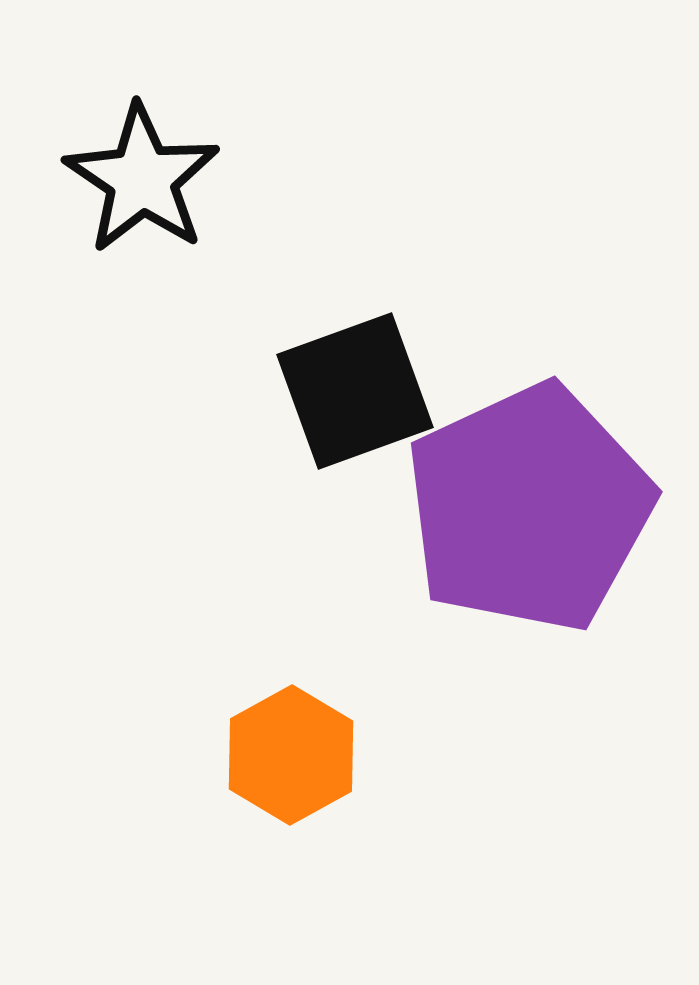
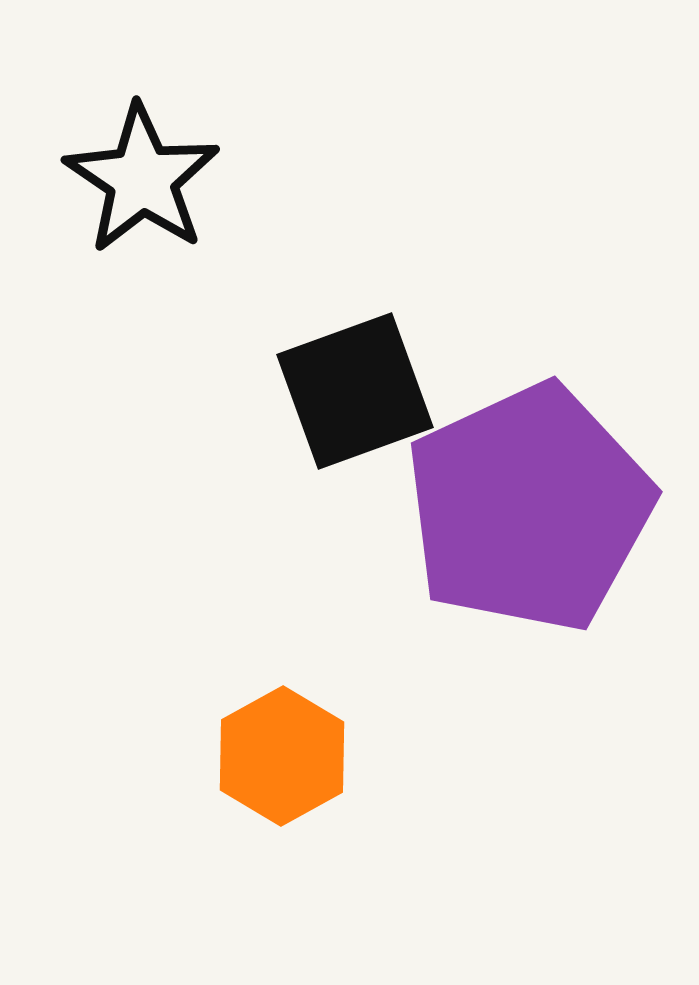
orange hexagon: moved 9 px left, 1 px down
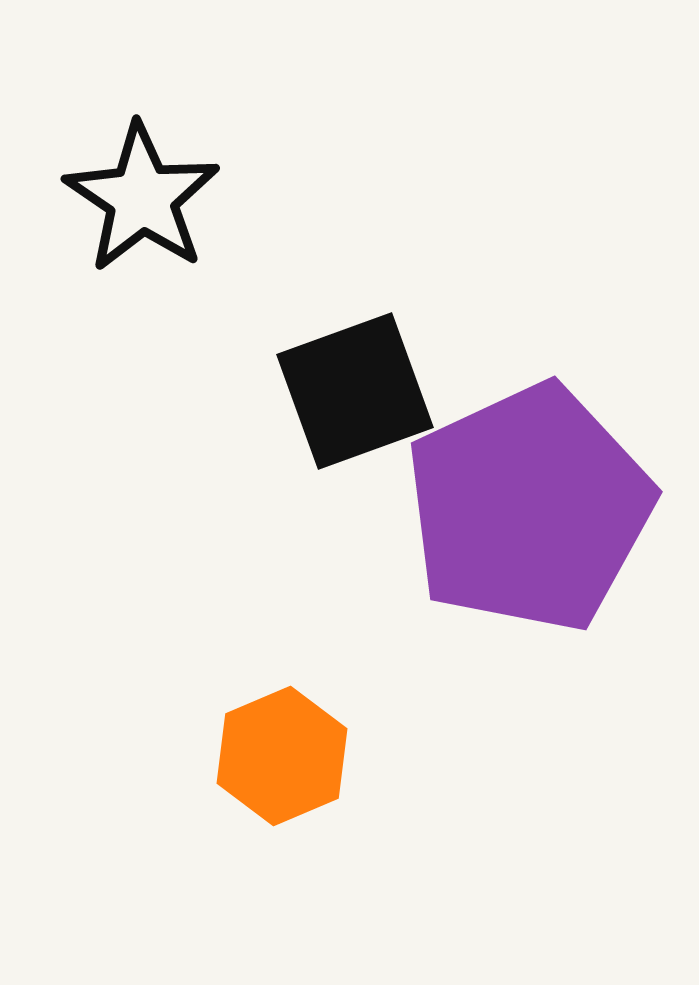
black star: moved 19 px down
orange hexagon: rotated 6 degrees clockwise
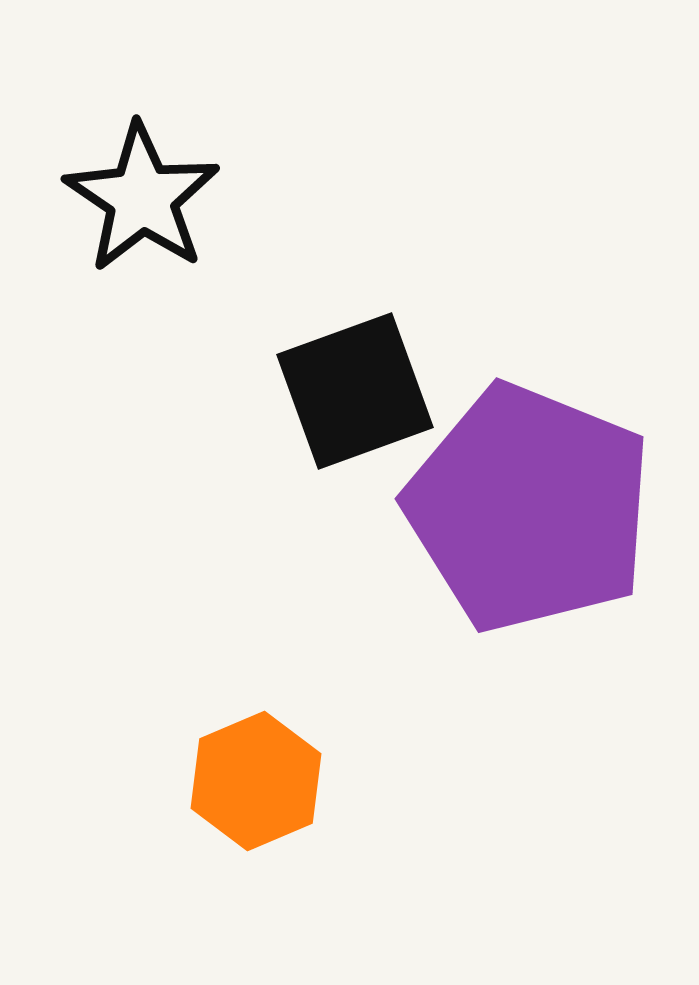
purple pentagon: rotated 25 degrees counterclockwise
orange hexagon: moved 26 px left, 25 px down
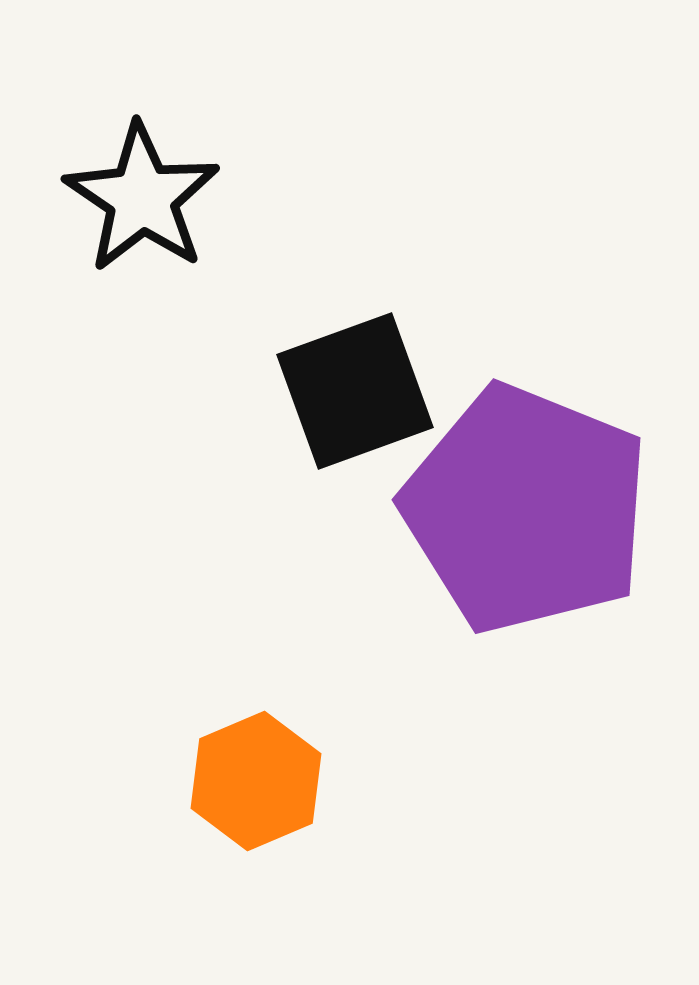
purple pentagon: moved 3 px left, 1 px down
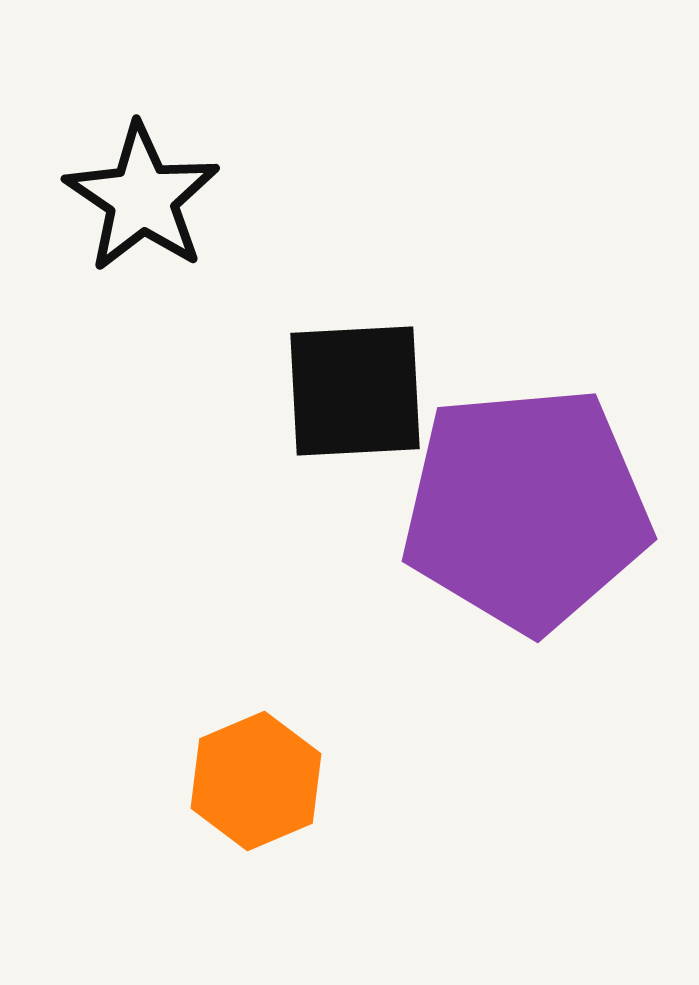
black square: rotated 17 degrees clockwise
purple pentagon: rotated 27 degrees counterclockwise
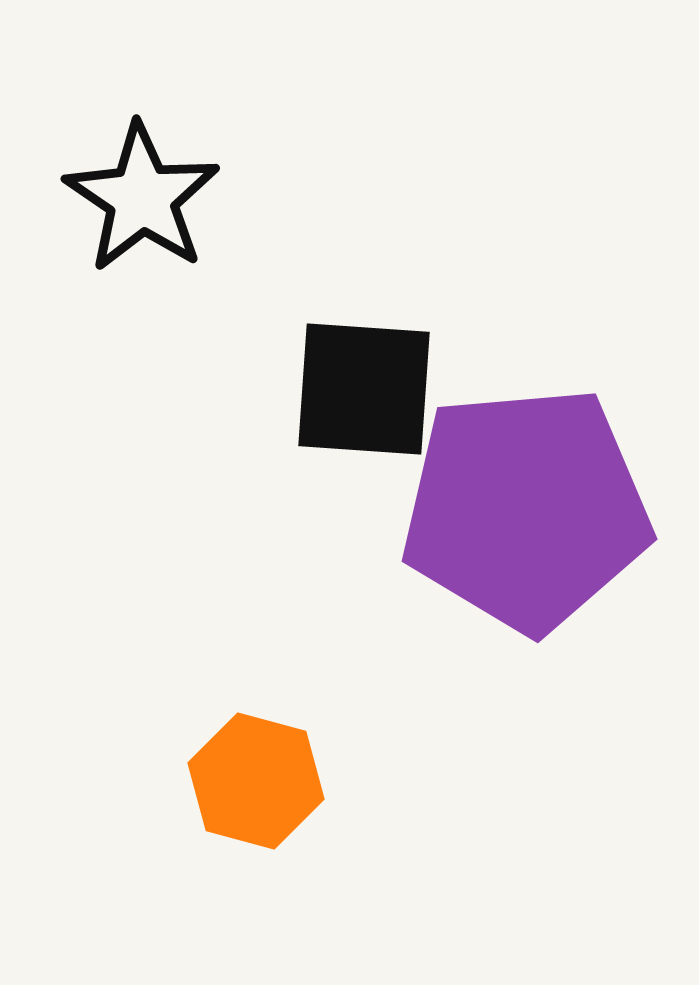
black square: moved 9 px right, 2 px up; rotated 7 degrees clockwise
orange hexagon: rotated 22 degrees counterclockwise
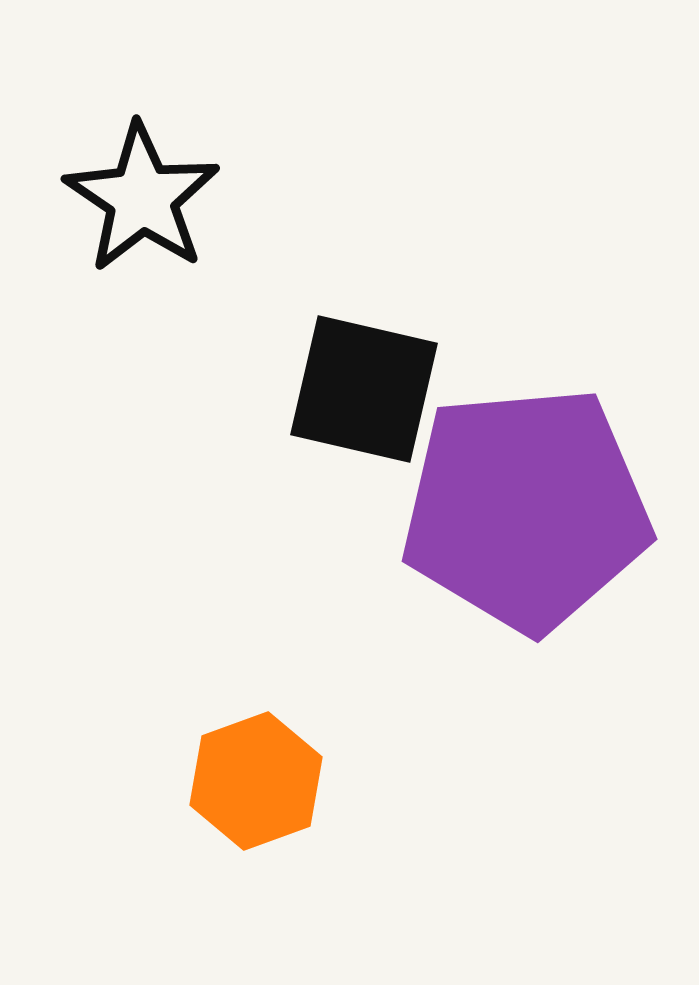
black square: rotated 9 degrees clockwise
orange hexagon: rotated 25 degrees clockwise
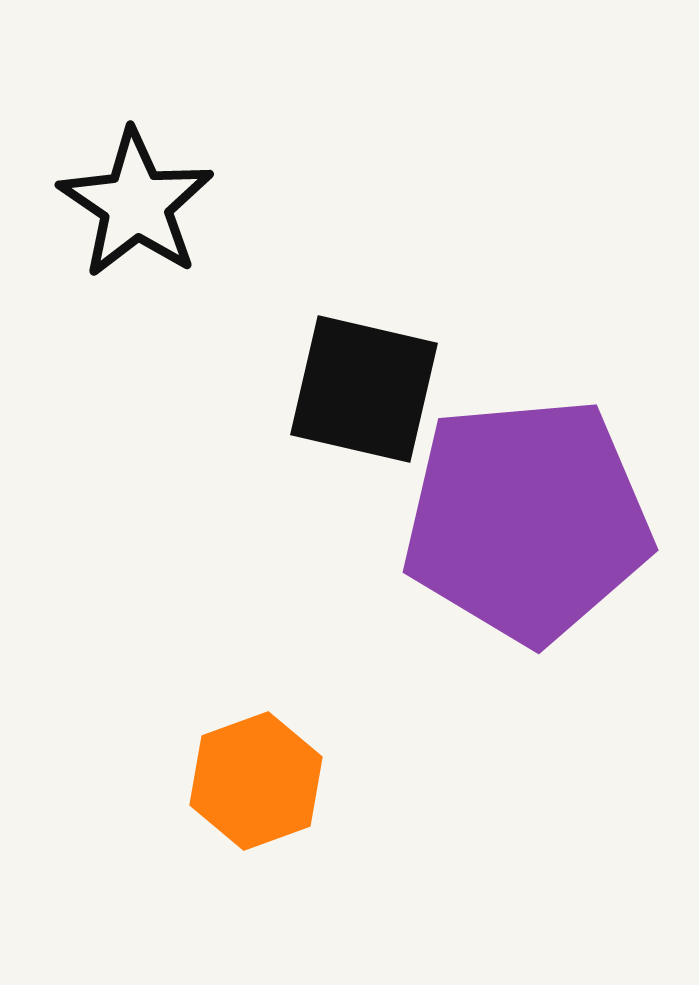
black star: moved 6 px left, 6 px down
purple pentagon: moved 1 px right, 11 px down
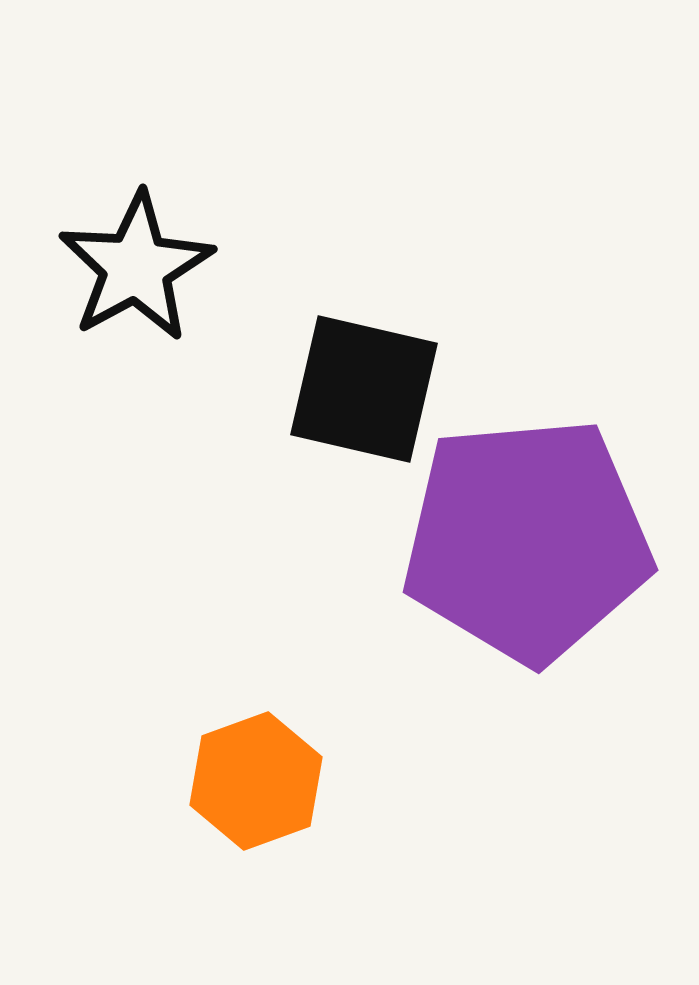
black star: moved 63 px down; rotated 9 degrees clockwise
purple pentagon: moved 20 px down
